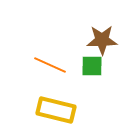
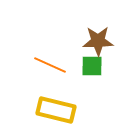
brown star: moved 4 px left, 1 px down
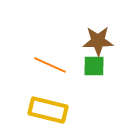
green square: moved 2 px right
yellow rectangle: moved 8 px left
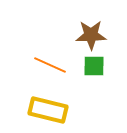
brown star: moved 7 px left, 6 px up
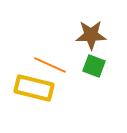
green square: rotated 20 degrees clockwise
yellow rectangle: moved 14 px left, 22 px up
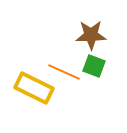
orange line: moved 14 px right, 7 px down
yellow rectangle: rotated 12 degrees clockwise
